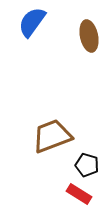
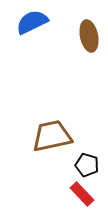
blue semicircle: rotated 28 degrees clockwise
brown trapezoid: rotated 9 degrees clockwise
red rectangle: moved 3 px right; rotated 15 degrees clockwise
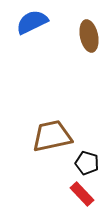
black pentagon: moved 2 px up
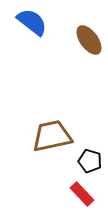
blue semicircle: rotated 64 degrees clockwise
brown ellipse: moved 4 px down; rotated 24 degrees counterclockwise
black pentagon: moved 3 px right, 2 px up
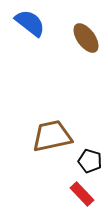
blue semicircle: moved 2 px left, 1 px down
brown ellipse: moved 3 px left, 2 px up
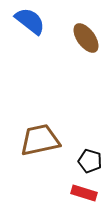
blue semicircle: moved 2 px up
brown trapezoid: moved 12 px left, 4 px down
red rectangle: moved 2 px right, 1 px up; rotated 30 degrees counterclockwise
